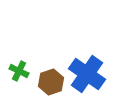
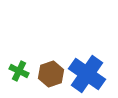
brown hexagon: moved 8 px up
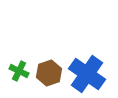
brown hexagon: moved 2 px left, 1 px up
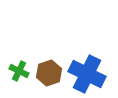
blue cross: rotated 9 degrees counterclockwise
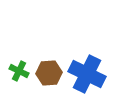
brown hexagon: rotated 15 degrees clockwise
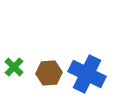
green cross: moved 5 px left, 4 px up; rotated 18 degrees clockwise
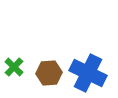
blue cross: moved 1 px right, 1 px up
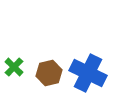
brown hexagon: rotated 10 degrees counterclockwise
